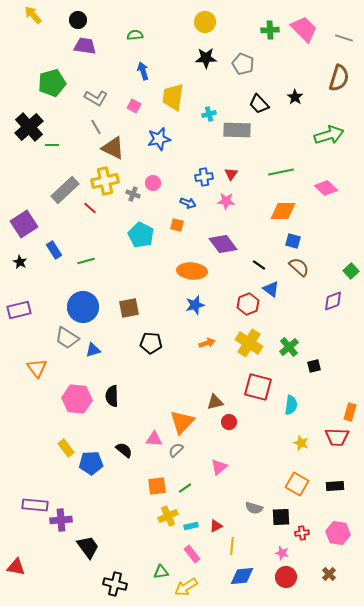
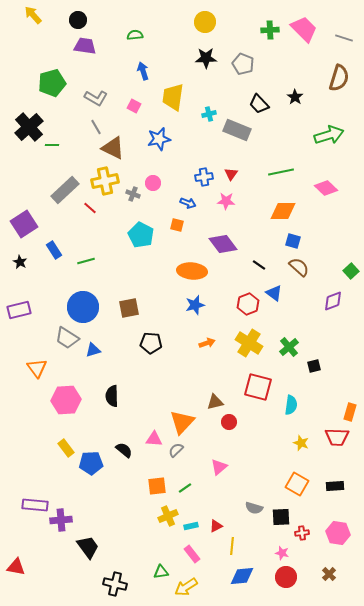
gray rectangle at (237, 130): rotated 20 degrees clockwise
blue triangle at (271, 289): moved 3 px right, 4 px down
pink hexagon at (77, 399): moved 11 px left, 1 px down; rotated 8 degrees counterclockwise
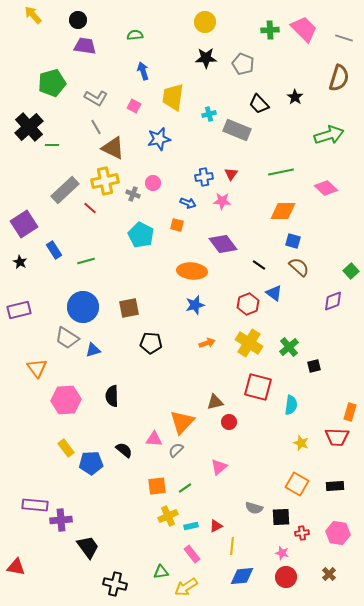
pink star at (226, 201): moved 4 px left
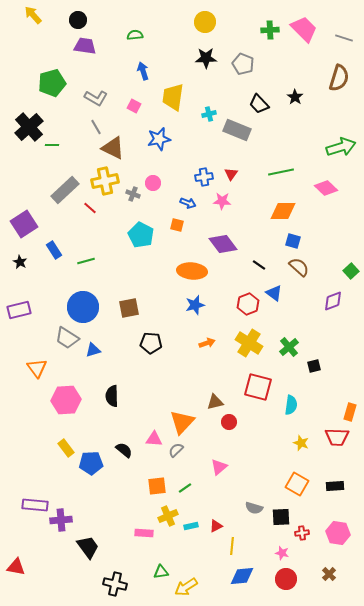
green arrow at (329, 135): moved 12 px right, 12 px down
pink rectangle at (192, 554): moved 48 px left, 21 px up; rotated 48 degrees counterclockwise
red circle at (286, 577): moved 2 px down
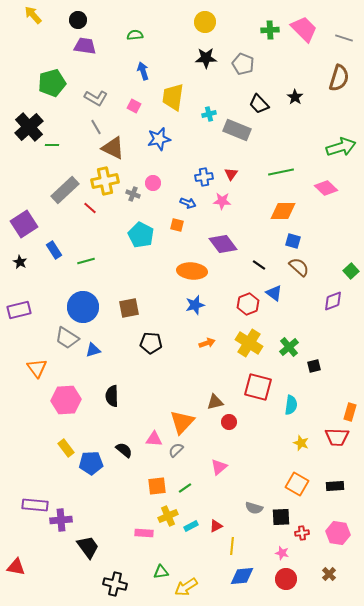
cyan rectangle at (191, 526): rotated 16 degrees counterclockwise
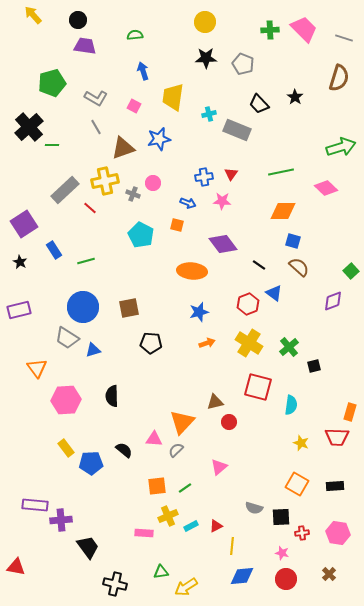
brown triangle at (113, 148): moved 10 px right; rotated 45 degrees counterclockwise
blue star at (195, 305): moved 4 px right, 7 px down
